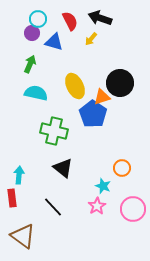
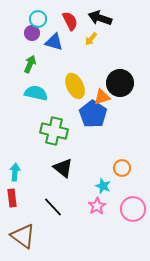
cyan arrow: moved 4 px left, 3 px up
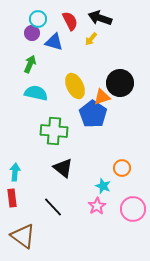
green cross: rotated 8 degrees counterclockwise
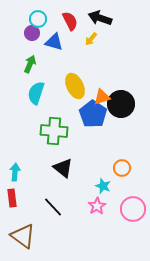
black circle: moved 1 px right, 21 px down
cyan semicircle: rotated 85 degrees counterclockwise
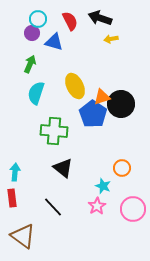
yellow arrow: moved 20 px right; rotated 40 degrees clockwise
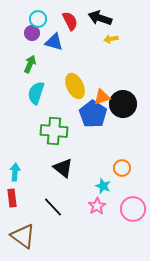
black circle: moved 2 px right
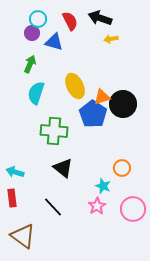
cyan arrow: rotated 78 degrees counterclockwise
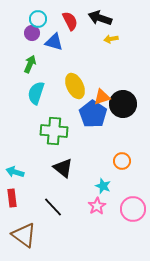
orange circle: moved 7 px up
brown triangle: moved 1 px right, 1 px up
